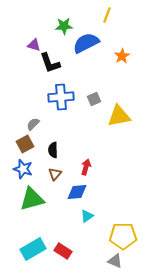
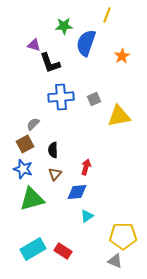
blue semicircle: rotated 44 degrees counterclockwise
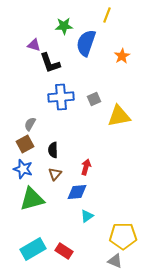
gray semicircle: moved 3 px left; rotated 16 degrees counterclockwise
red rectangle: moved 1 px right
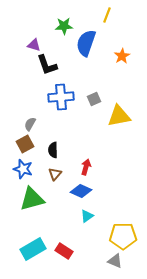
black L-shape: moved 3 px left, 2 px down
blue diamond: moved 4 px right, 1 px up; rotated 30 degrees clockwise
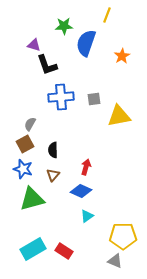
gray square: rotated 16 degrees clockwise
brown triangle: moved 2 px left, 1 px down
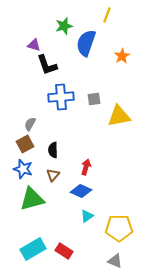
green star: rotated 12 degrees counterclockwise
yellow pentagon: moved 4 px left, 8 px up
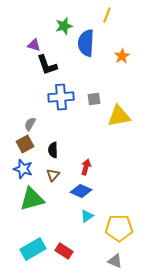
blue semicircle: rotated 16 degrees counterclockwise
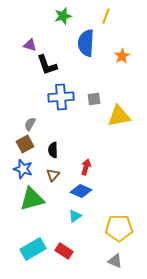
yellow line: moved 1 px left, 1 px down
green star: moved 1 px left, 10 px up
purple triangle: moved 4 px left
cyan triangle: moved 12 px left
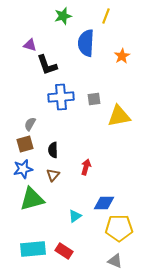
brown square: rotated 12 degrees clockwise
blue star: rotated 30 degrees counterclockwise
blue diamond: moved 23 px right, 12 px down; rotated 25 degrees counterclockwise
cyan rectangle: rotated 25 degrees clockwise
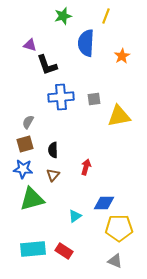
gray semicircle: moved 2 px left, 2 px up
blue star: rotated 18 degrees clockwise
